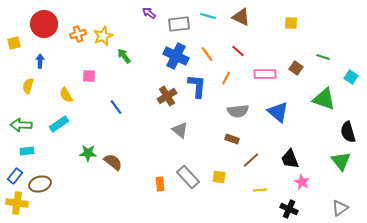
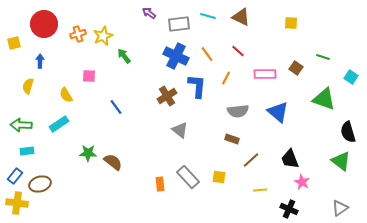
green triangle at (341, 161): rotated 15 degrees counterclockwise
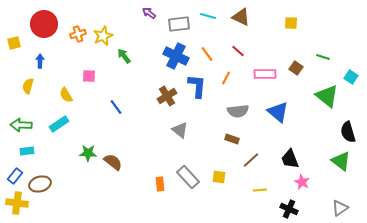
green triangle at (324, 99): moved 3 px right, 3 px up; rotated 20 degrees clockwise
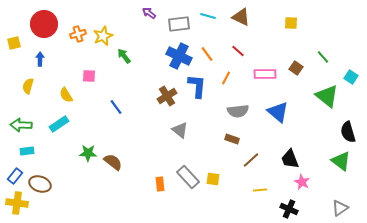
blue cross at (176, 56): moved 3 px right
green line at (323, 57): rotated 32 degrees clockwise
blue arrow at (40, 61): moved 2 px up
yellow square at (219, 177): moved 6 px left, 2 px down
brown ellipse at (40, 184): rotated 35 degrees clockwise
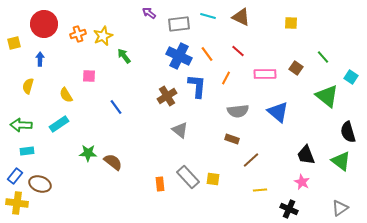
black trapezoid at (290, 159): moved 16 px right, 4 px up
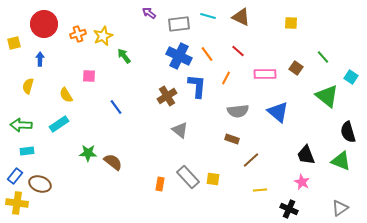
green triangle at (341, 161): rotated 15 degrees counterclockwise
orange rectangle at (160, 184): rotated 16 degrees clockwise
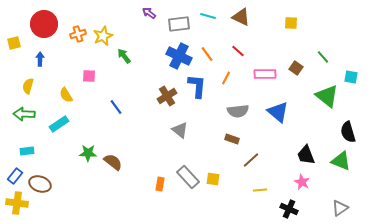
cyan square at (351, 77): rotated 24 degrees counterclockwise
green arrow at (21, 125): moved 3 px right, 11 px up
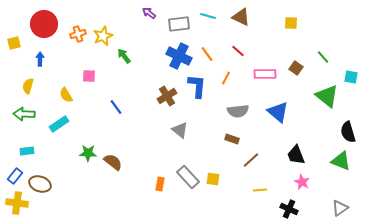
black trapezoid at (306, 155): moved 10 px left
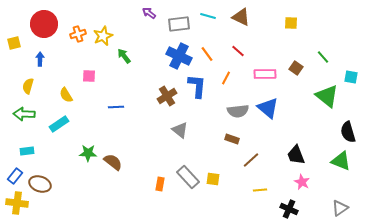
blue line at (116, 107): rotated 56 degrees counterclockwise
blue triangle at (278, 112): moved 10 px left, 4 px up
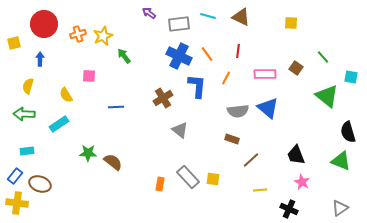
red line at (238, 51): rotated 56 degrees clockwise
brown cross at (167, 96): moved 4 px left, 2 px down
